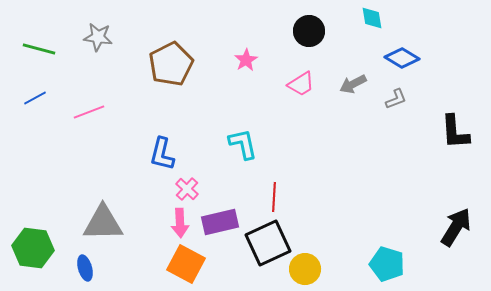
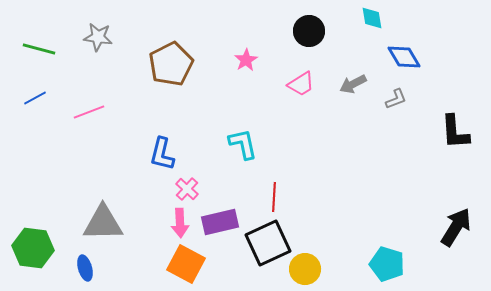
blue diamond: moved 2 px right, 1 px up; rotated 28 degrees clockwise
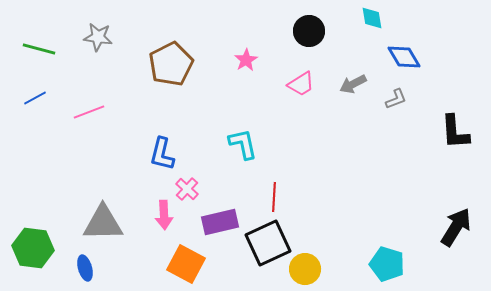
pink arrow: moved 16 px left, 8 px up
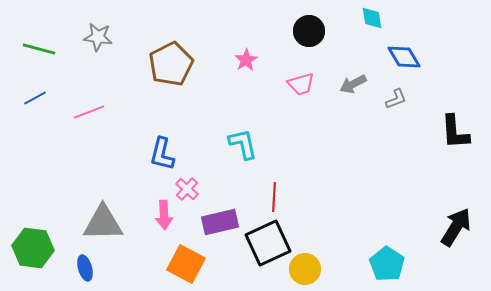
pink trapezoid: rotated 16 degrees clockwise
cyan pentagon: rotated 16 degrees clockwise
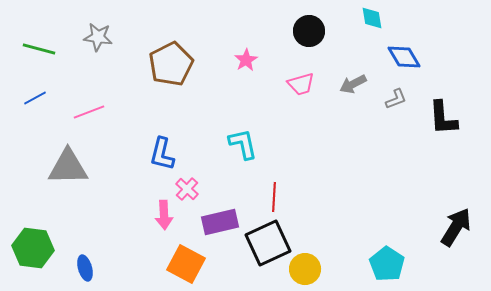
black L-shape: moved 12 px left, 14 px up
gray triangle: moved 35 px left, 56 px up
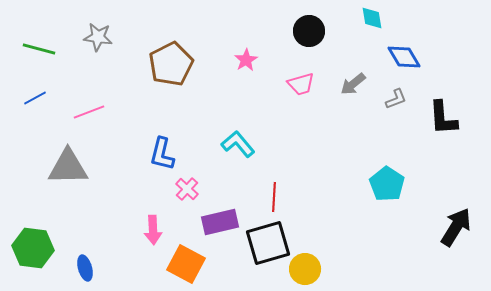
gray arrow: rotated 12 degrees counterclockwise
cyan L-shape: moved 5 px left; rotated 28 degrees counterclockwise
pink arrow: moved 11 px left, 15 px down
black square: rotated 9 degrees clockwise
cyan pentagon: moved 80 px up
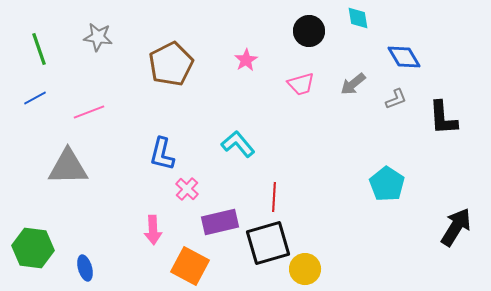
cyan diamond: moved 14 px left
green line: rotated 56 degrees clockwise
orange square: moved 4 px right, 2 px down
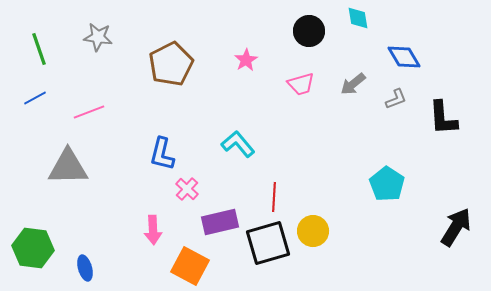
yellow circle: moved 8 px right, 38 px up
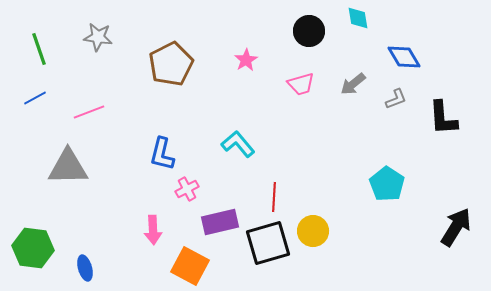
pink cross: rotated 20 degrees clockwise
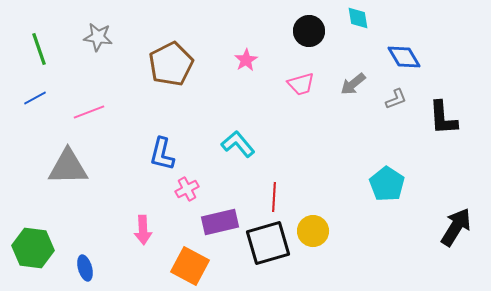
pink arrow: moved 10 px left
